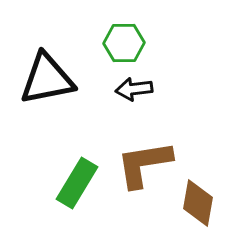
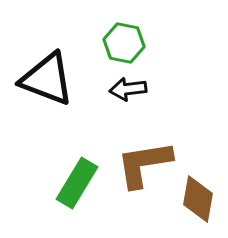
green hexagon: rotated 12 degrees clockwise
black triangle: rotated 32 degrees clockwise
black arrow: moved 6 px left
brown diamond: moved 4 px up
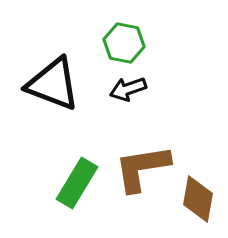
black triangle: moved 6 px right, 5 px down
black arrow: rotated 12 degrees counterclockwise
brown L-shape: moved 2 px left, 4 px down
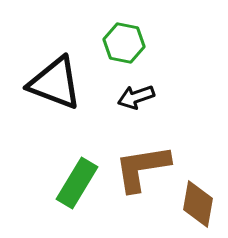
black triangle: moved 2 px right, 1 px up
black arrow: moved 8 px right, 8 px down
brown diamond: moved 5 px down
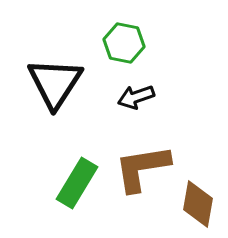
black triangle: rotated 42 degrees clockwise
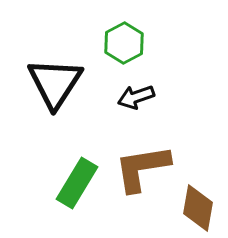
green hexagon: rotated 21 degrees clockwise
brown diamond: moved 4 px down
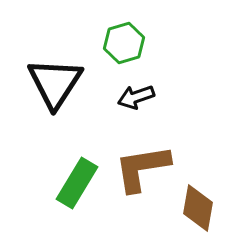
green hexagon: rotated 12 degrees clockwise
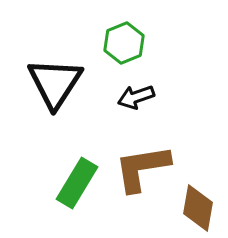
green hexagon: rotated 6 degrees counterclockwise
